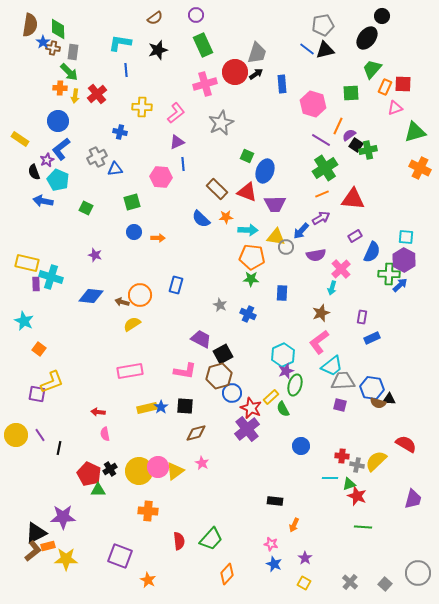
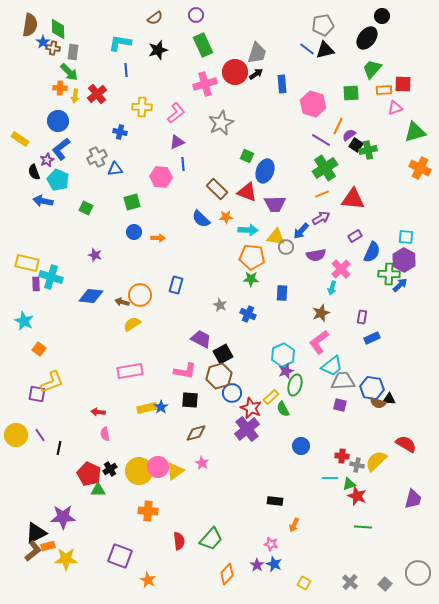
orange rectangle at (385, 87): moved 1 px left, 3 px down; rotated 63 degrees clockwise
black square at (185, 406): moved 5 px right, 6 px up
purple star at (305, 558): moved 48 px left, 7 px down
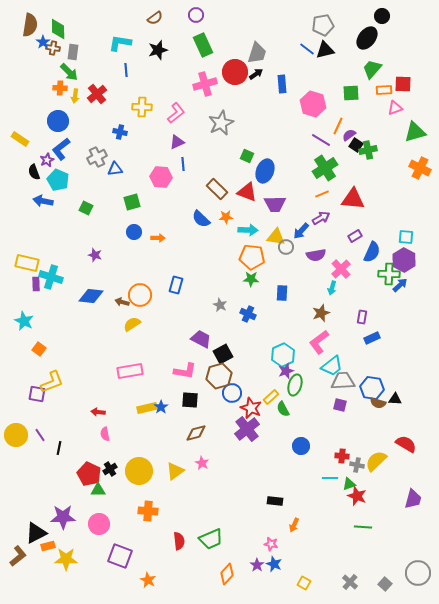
black triangle at (389, 399): moved 6 px right
pink circle at (158, 467): moved 59 px left, 57 px down
green trapezoid at (211, 539): rotated 25 degrees clockwise
brown L-shape at (33, 551): moved 15 px left, 5 px down
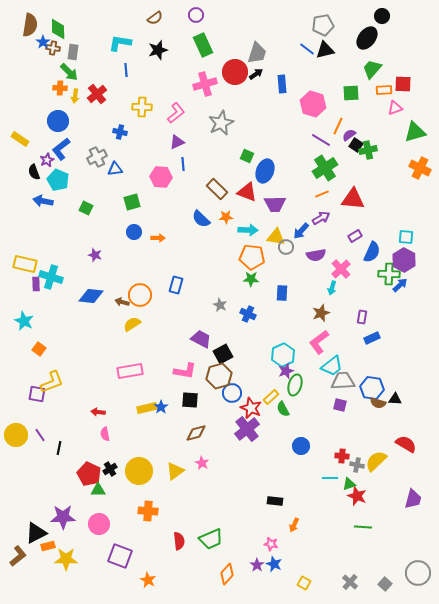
yellow rectangle at (27, 263): moved 2 px left, 1 px down
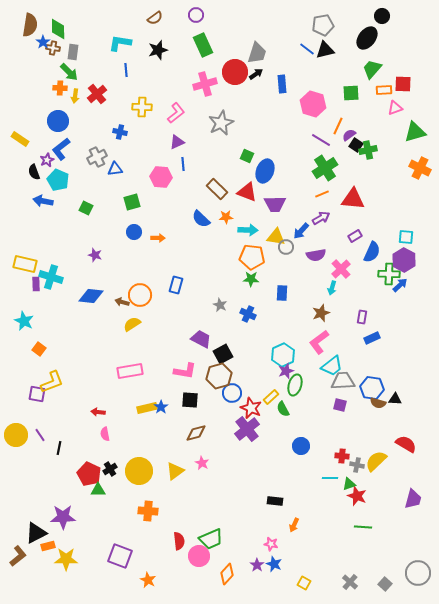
pink circle at (99, 524): moved 100 px right, 32 px down
